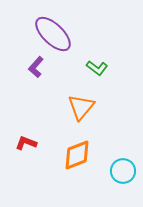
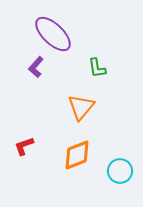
green L-shape: rotated 45 degrees clockwise
red L-shape: moved 2 px left, 3 px down; rotated 40 degrees counterclockwise
cyan circle: moved 3 px left
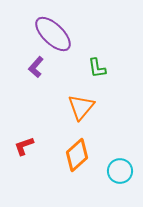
orange diamond: rotated 20 degrees counterclockwise
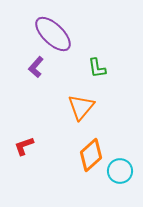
orange diamond: moved 14 px right
